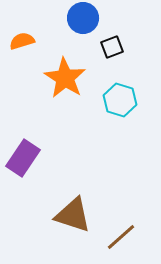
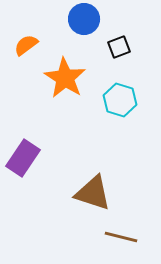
blue circle: moved 1 px right, 1 px down
orange semicircle: moved 4 px right, 4 px down; rotated 20 degrees counterclockwise
black square: moved 7 px right
brown triangle: moved 20 px right, 22 px up
brown line: rotated 56 degrees clockwise
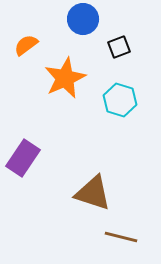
blue circle: moved 1 px left
orange star: rotated 15 degrees clockwise
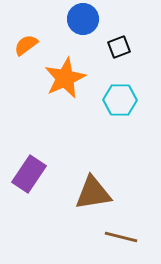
cyan hexagon: rotated 16 degrees counterclockwise
purple rectangle: moved 6 px right, 16 px down
brown triangle: rotated 27 degrees counterclockwise
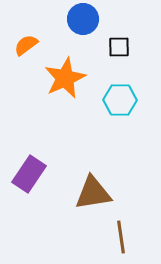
black square: rotated 20 degrees clockwise
brown line: rotated 68 degrees clockwise
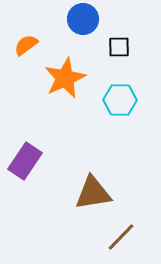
purple rectangle: moved 4 px left, 13 px up
brown line: rotated 52 degrees clockwise
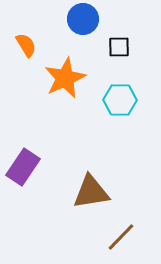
orange semicircle: rotated 95 degrees clockwise
purple rectangle: moved 2 px left, 6 px down
brown triangle: moved 2 px left, 1 px up
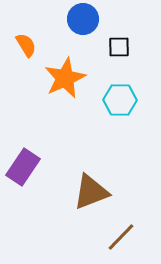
brown triangle: rotated 12 degrees counterclockwise
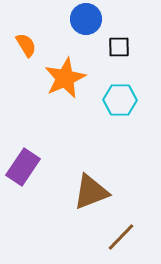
blue circle: moved 3 px right
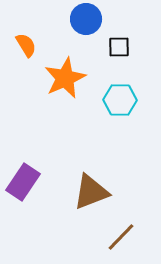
purple rectangle: moved 15 px down
